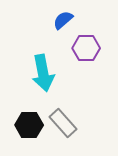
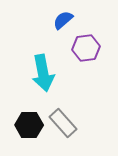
purple hexagon: rotated 8 degrees counterclockwise
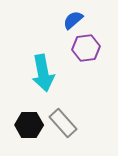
blue semicircle: moved 10 px right
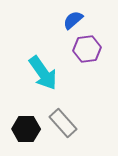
purple hexagon: moved 1 px right, 1 px down
cyan arrow: rotated 24 degrees counterclockwise
black hexagon: moved 3 px left, 4 px down
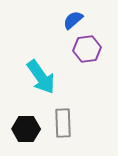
cyan arrow: moved 2 px left, 4 px down
gray rectangle: rotated 40 degrees clockwise
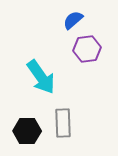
black hexagon: moved 1 px right, 2 px down
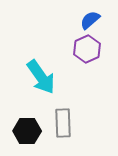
blue semicircle: moved 17 px right
purple hexagon: rotated 16 degrees counterclockwise
